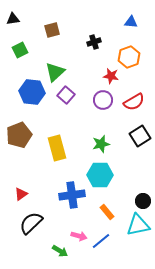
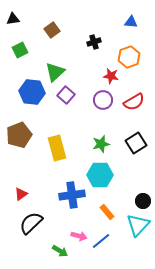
brown square: rotated 21 degrees counterclockwise
black square: moved 4 px left, 7 px down
cyan triangle: rotated 35 degrees counterclockwise
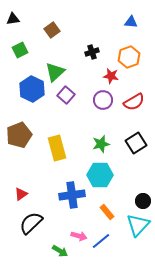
black cross: moved 2 px left, 10 px down
blue hexagon: moved 3 px up; rotated 20 degrees clockwise
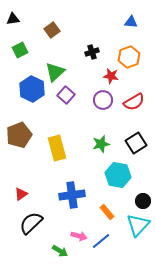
cyan hexagon: moved 18 px right; rotated 10 degrees clockwise
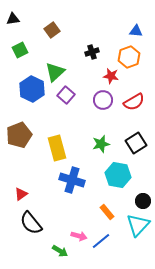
blue triangle: moved 5 px right, 9 px down
blue cross: moved 15 px up; rotated 25 degrees clockwise
black semicircle: rotated 85 degrees counterclockwise
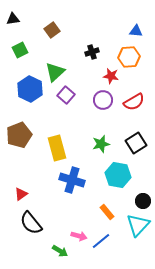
orange hexagon: rotated 15 degrees clockwise
blue hexagon: moved 2 px left
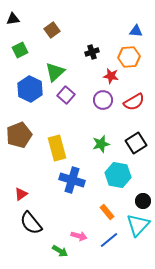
blue line: moved 8 px right, 1 px up
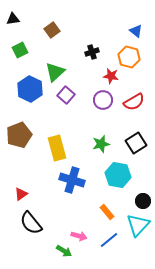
blue triangle: rotated 32 degrees clockwise
orange hexagon: rotated 20 degrees clockwise
green arrow: moved 4 px right
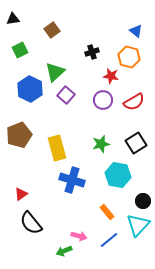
green arrow: rotated 126 degrees clockwise
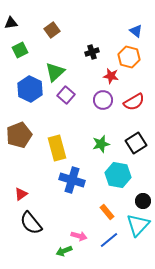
black triangle: moved 2 px left, 4 px down
